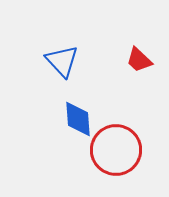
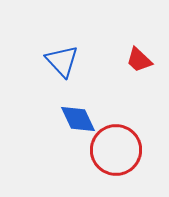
blue diamond: rotated 21 degrees counterclockwise
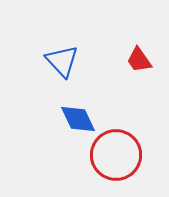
red trapezoid: rotated 12 degrees clockwise
red circle: moved 5 px down
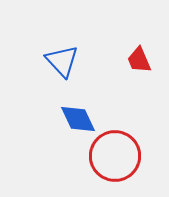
red trapezoid: rotated 12 degrees clockwise
red circle: moved 1 px left, 1 px down
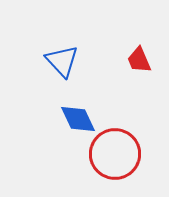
red circle: moved 2 px up
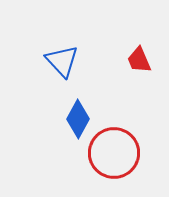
blue diamond: rotated 54 degrees clockwise
red circle: moved 1 px left, 1 px up
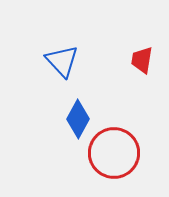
red trapezoid: moved 3 px right; rotated 32 degrees clockwise
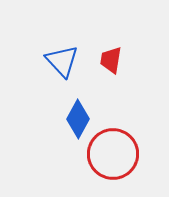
red trapezoid: moved 31 px left
red circle: moved 1 px left, 1 px down
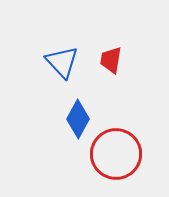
blue triangle: moved 1 px down
red circle: moved 3 px right
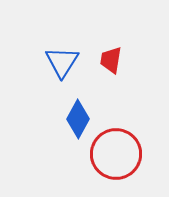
blue triangle: rotated 15 degrees clockwise
